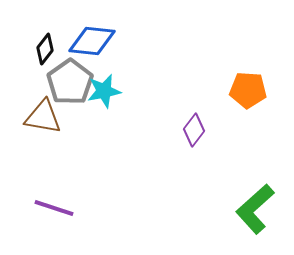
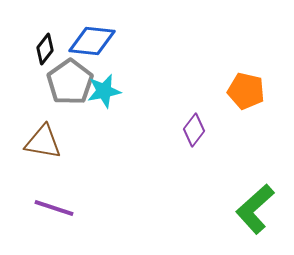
orange pentagon: moved 2 px left, 1 px down; rotated 9 degrees clockwise
brown triangle: moved 25 px down
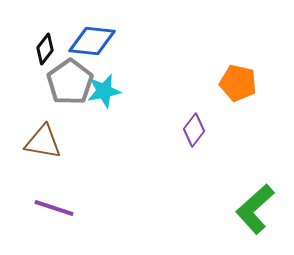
orange pentagon: moved 8 px left, 8 px up
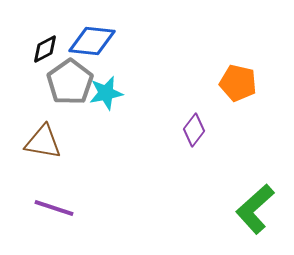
black diamond: rotated 24 degrees clockwise
cyan star: moved 2 px right, 2 px down
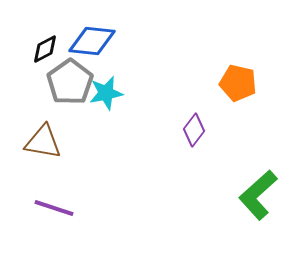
green L-shape: moved 3 px right, 14 px up
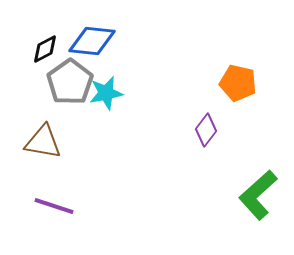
purple diamond: moved 12 px right
purple line: moved 2 px up
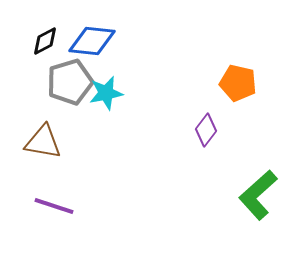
black diamond: moved 8 px up
gray pentagon: rotated 18 degrees clockwise
